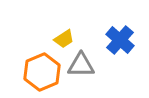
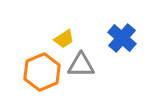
blue cross: moved 2 px right, 2 px up
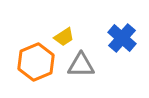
yellow trapezoid: moved 2 px up
orange hexagon: moved 6 px left, 10 px up
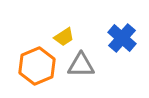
orange hexagon: moved 1 px right, 4 px down
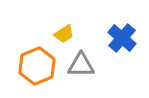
yellow trapezoid: moved 3 px up
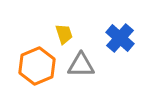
yellow trapezoid: rotated 75 degrees counterclockwise
blue cross: moved 2 px left
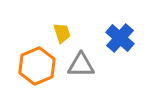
yellow trapezoid: moved 2 px left, 1 px up
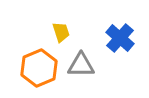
yellow trapezoid: moved 1 px left, 1 px up
orange hexagon: moved 2 px right, 2 px down
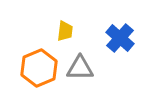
yellow trapezoid: moved 4 px right, 1 px up; rotated 25 degrees clockwise
gray triangle: moved 1 px left, 3 px down
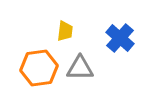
orange hexagon: rotated 15 degrees clockwise
